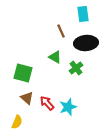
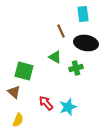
black ellipse: rotated 15 degrees clockwise
green cross: rotated 24 degrees clockwise
green square: moved 1 px right, 2 px up
brown triangle: moved 13 px left, 6 px up
red arrow: moved 1 px left
yellow semicircle: moved 1 px right, 2 px up
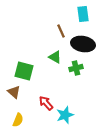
black ellipse: moved 3 px left, 1 px down
cyan star: moved 3 px left, 8 px down
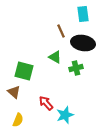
black ellipse: moved 1 px up
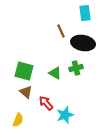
cyan rectangle: moved 2 px right, 1 px up
green triangle: moved 16 px down
brown triangle: moved 12 px right
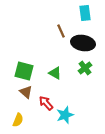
green cross: moved 9 px right; rotated 24 degrees counterclockwise
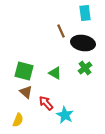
cyan star: rotated 24 degrees counterclockwise
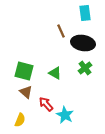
red arrow: moved 1 px down
yellow semicircle: moved 2 px right
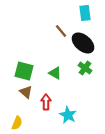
brown line: rotated 16 degrees counterclockwise
black ellipse: rotated 30 degrees clockwise
green cross: rotated 16 degrees counterclockwise
red arrow: moved 2 px up; rotated 42 degrees clockwise
cyan star: moved 3 px right
yellow semicircle: moved 3 px left, 3 px down
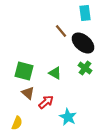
brown triangle: moved 2 px right, 1 px down
red arrow: rotated 49 degrees clockwise
cyan star: moved 2 px down
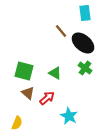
red arrow: moved 1 px right, 4 px up
cyan star: moved 1 px right, 1 px up
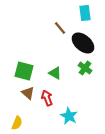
brown line: moved 1 px left, 3 px up
red arrow: rotated 70 degrees counterclockwise
